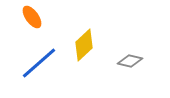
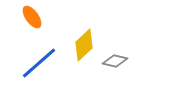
gray diamond: moved 15 px left
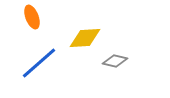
orange ellipse: rotated 15 degrees clockwise
yellow diamond: moved 1 px right, 7 px up; rotated 40 degrees clockwise
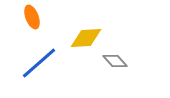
yellow diamond: moved 1 px right
gray diamond: rotated 35 degrees clockwise
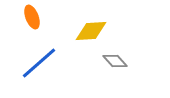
yellow diamond: moved 5 px right, 7 px up
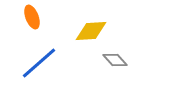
gray diamond: moved 1 px up
